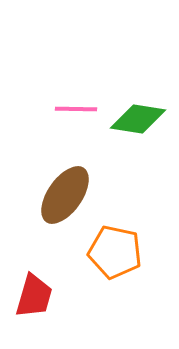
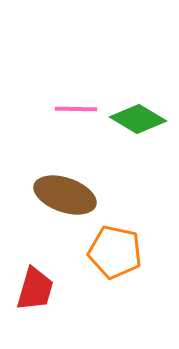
green diamond: rotated 22 degrees clockwise
brown ellipse: rotated 74 degrees clockwise
red trapezoid: moved 1 px right, 7 px up
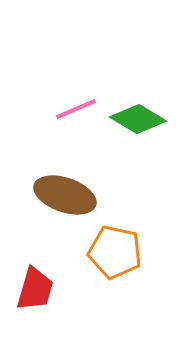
pink line: rotated 24 degrees counterclockwise
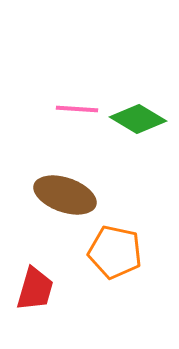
pink line: moved 1 px right; rotated 27 degrees clockwise
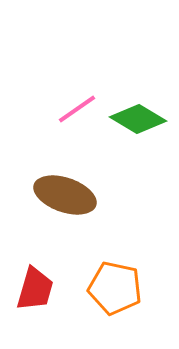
pink line: rotated 39 degrees counterclockwise
orange pentagon: moved 36 px down
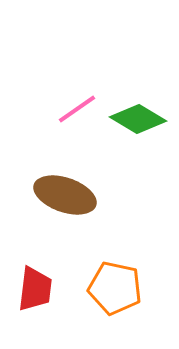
red trapezoid: rotated 9 degrees counterclockwise
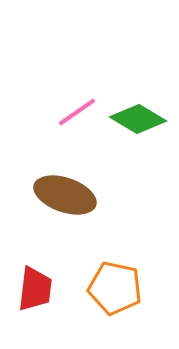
pink line: moved 3 px down
